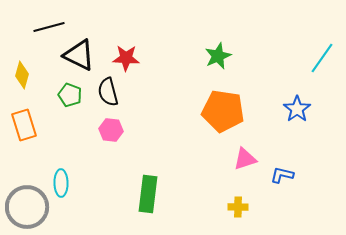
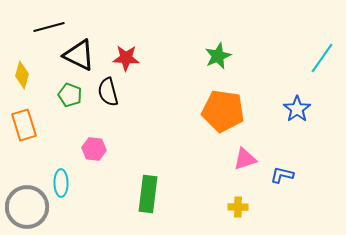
pink hexagon: moved 17 px left, 19 px down
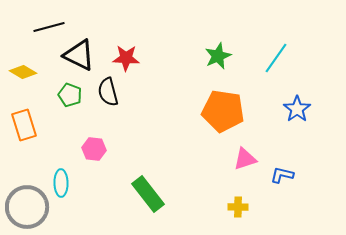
cyan line: moved 46 px left
yellow diamond: moved 1 px right, 3 px up; rotated 76 degrees counterclockwise
green rectangle: rotated 45 degrees counterclockwise
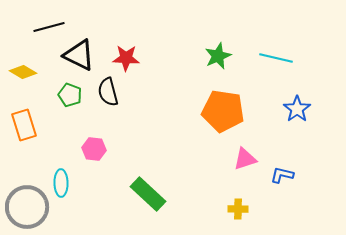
cyan line: rotated 68 degrees clockwise
green rectangle: rotated 9 degrees counterclockwise
yellow cross: moved 2 px down
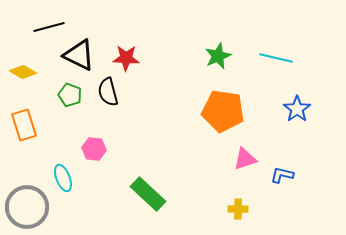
cyan ellipse: moved 2 px right, 5 px up; rotated 20 degrees counterclockwise
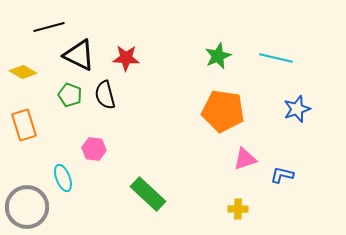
black semicircle: moved 3 px left, 3 px down
blue star: rotated 16 degrees clockwise
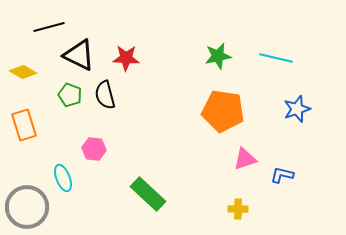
green star: rotated 12 degrees clockwise
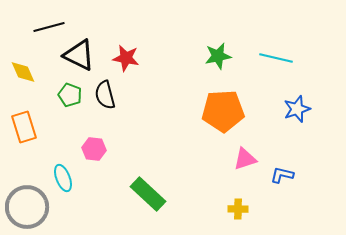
red star: rotated 8 degrees clockwise
yellow diamond: rotated 36 degrees clockwise
orange pentagon: rotated 12 degrees counterclockwise
orange rectangle: moved 2 px down
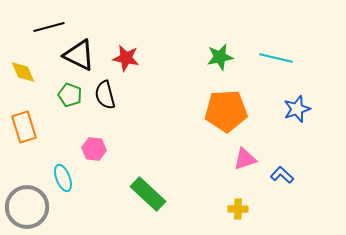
green star: moved 2 px right, 1 px down
orange pentagon: moved 3 px right
blue L-shape: rotated 30 degrees clockwise
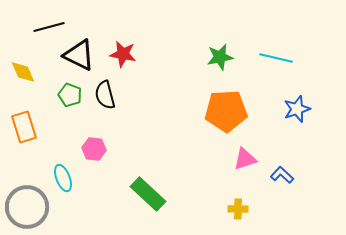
red star: moved 3 px left, 4 px up
